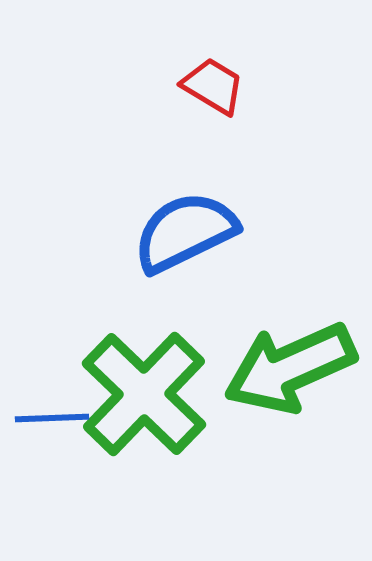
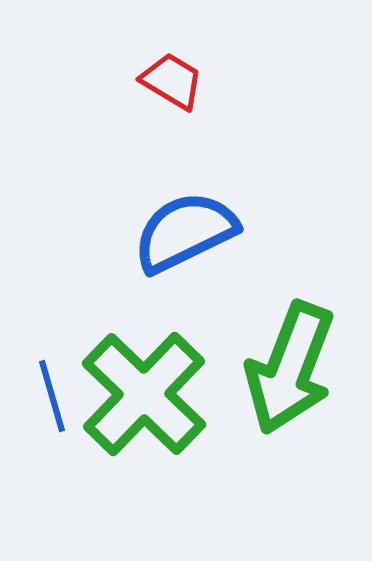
red trapezoid: moved 41 px left, 5 px up
green arrow: rotated 45 degrees counterclockwise
blue line: moved 22 px up; rotated 76 degrees clockwise
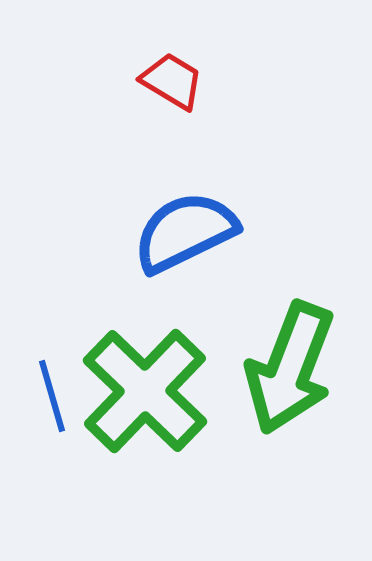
green cross: moved 1 px right, 3 px up
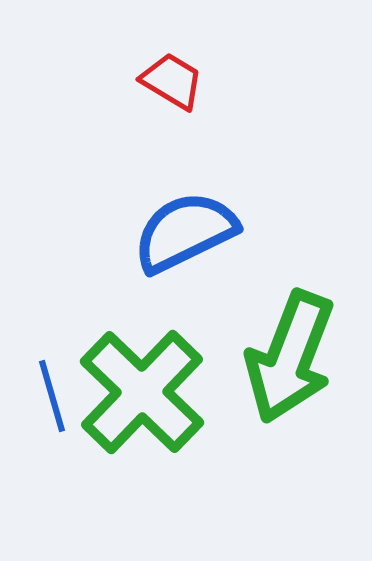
green arrow: moved 11 px up
green cross: moved 3 px left, 1 px down
